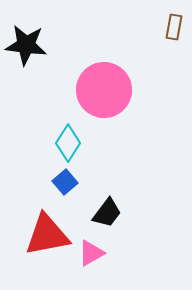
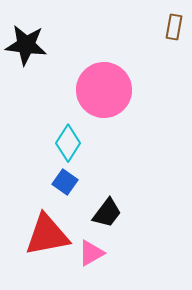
blue square: rotated 15 degrees counterclockwise
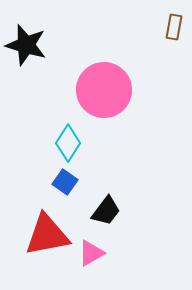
black star: rotated 9 degrees clockwise
black trapezoid: moved 1 px left, 2 px up
